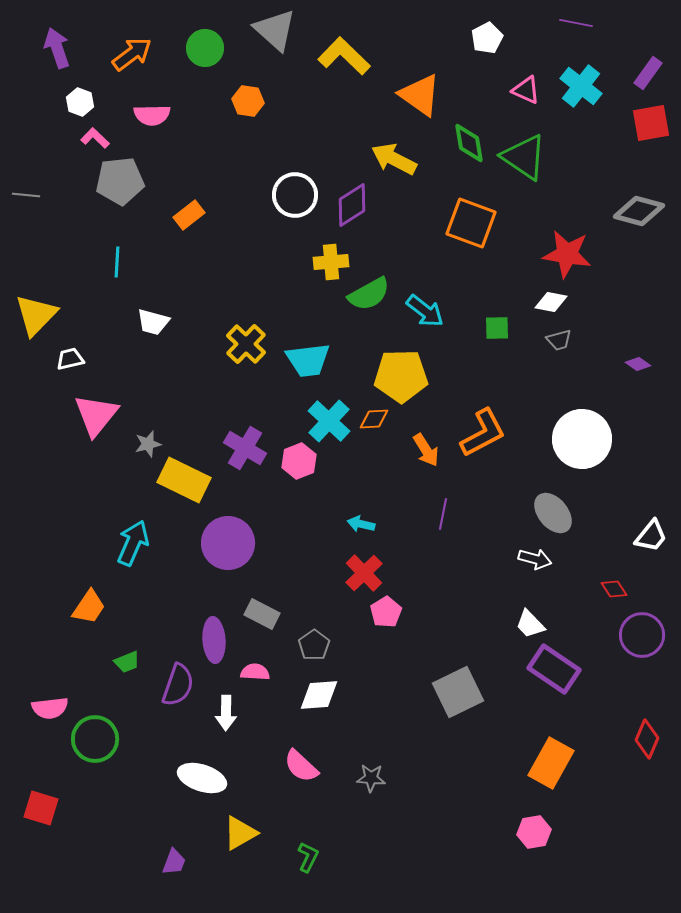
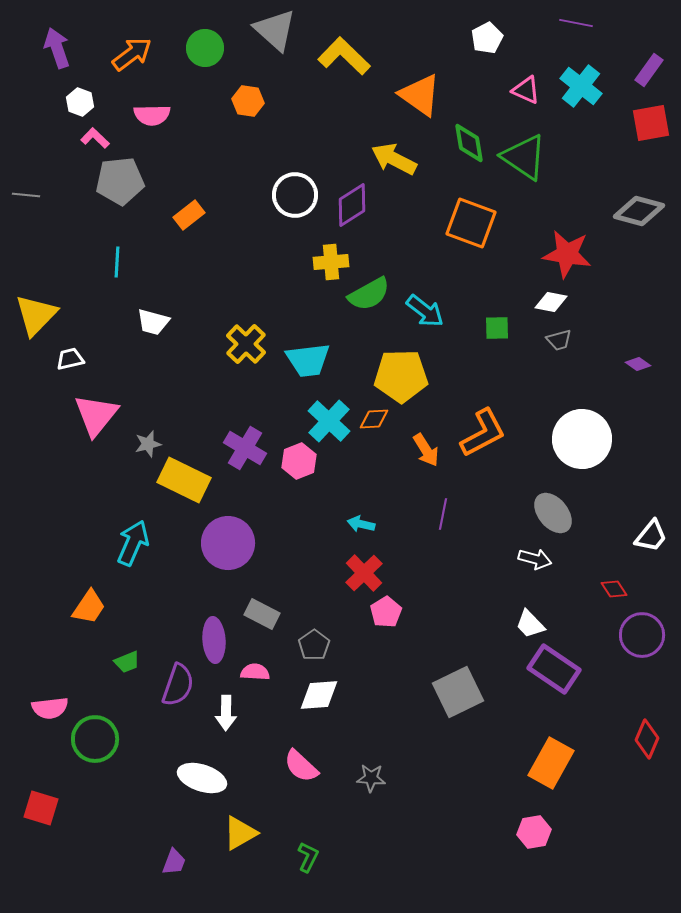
purple rectangle at (648, 73): moved 1 px right, 3 px up
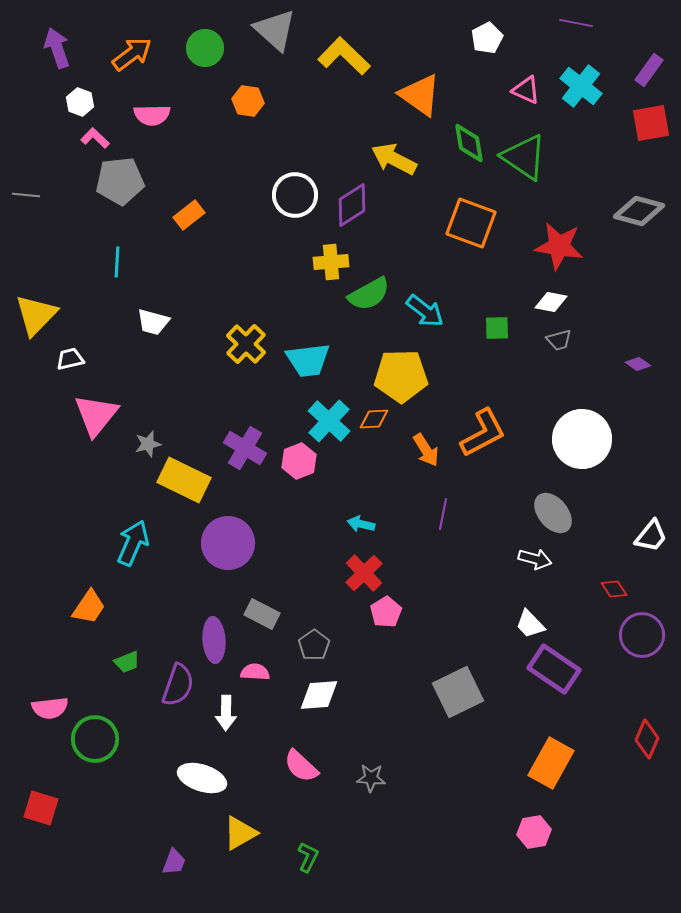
red star at (567, 254): moved 8 px left, 8 px up
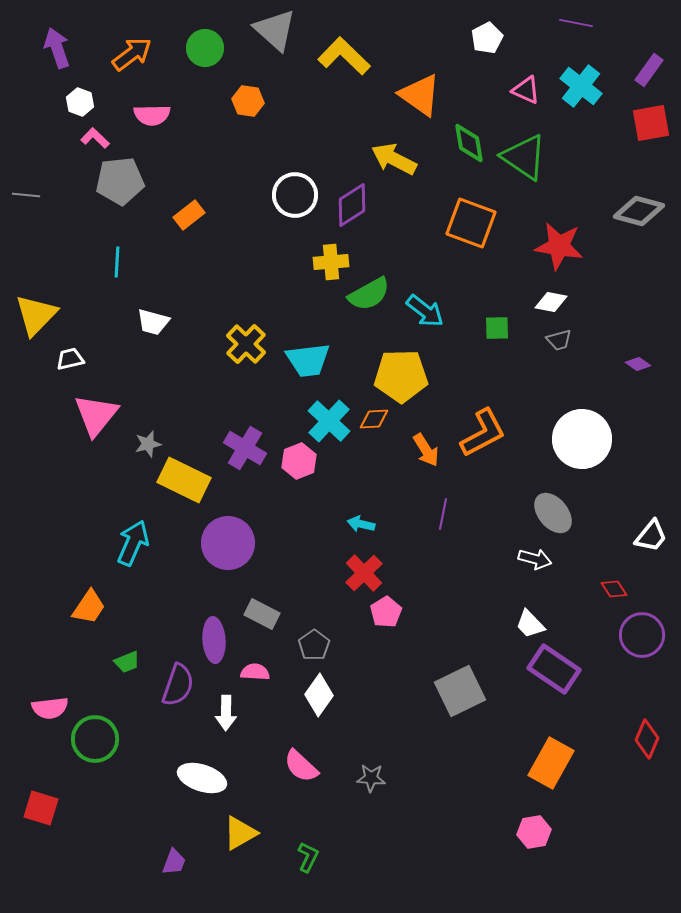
gray square at (458, 692): moved 2 px right, 1 px up
white diamond at (319, 695): rotated 51 degrees counterclockwise
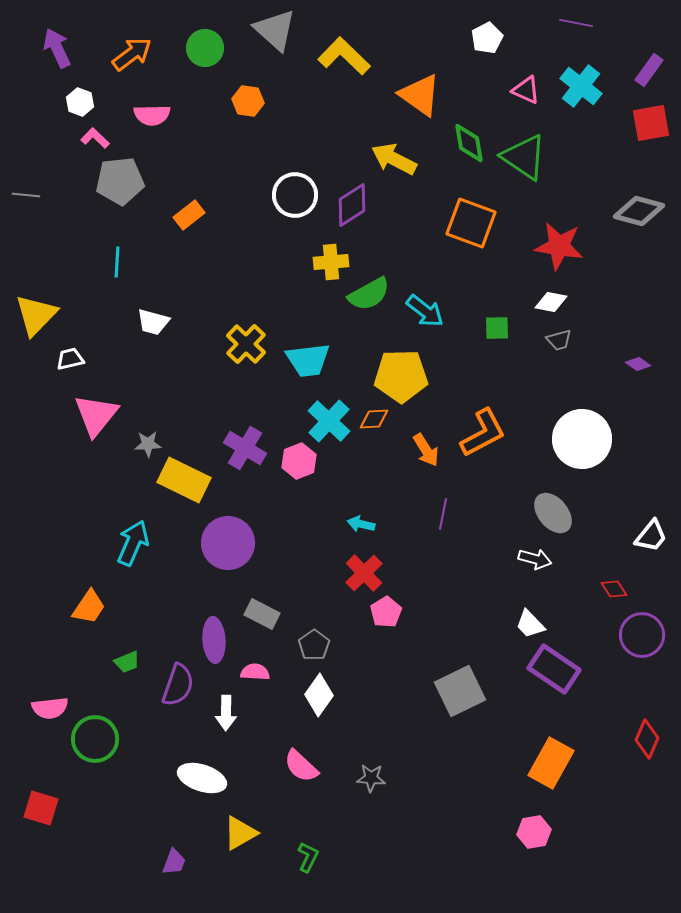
purple arrow at (57, 48): rotated 6 degrees counterclockwise
gray star at (148, 444): rotated 12 degrees clockwise
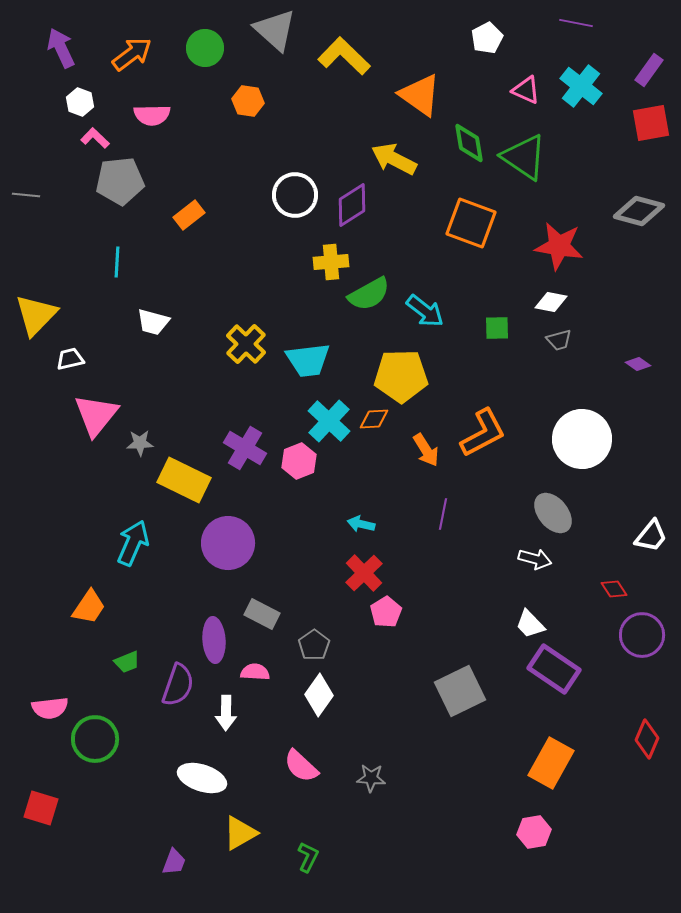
purple arrow at (57, 48): moved 4 px right
gray star at (148, 444): moved 8 px left, 1 px up
